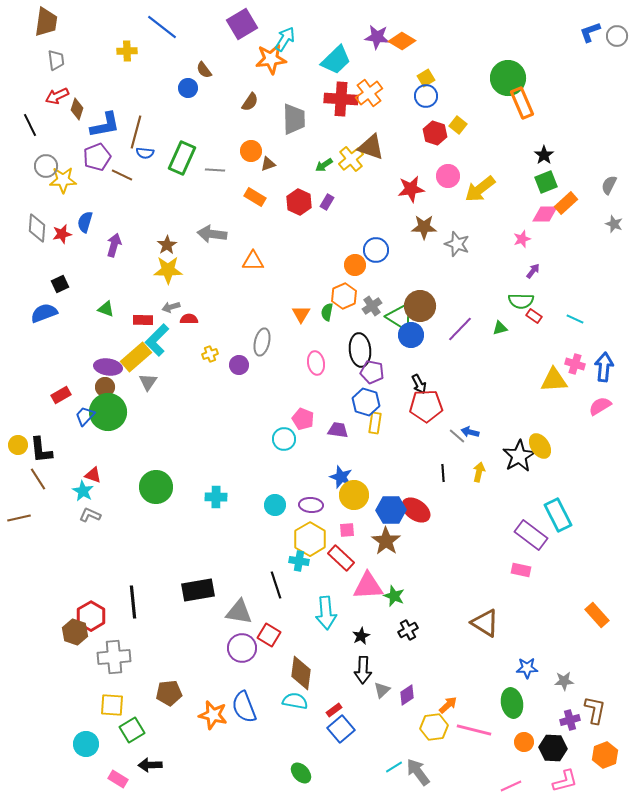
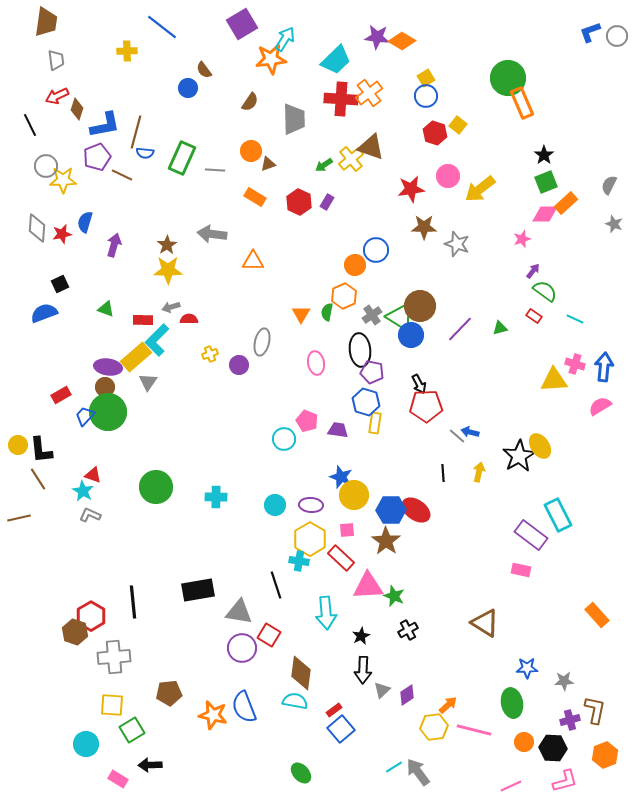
green semicircle at (521, 301): moved 24 px right, 10 px up; rotated 145 degrees counterclockwise
gray cross at (372, 306): moved 9 px down
pink pentagon at (303, 419): moved 4 px right, 2 px down
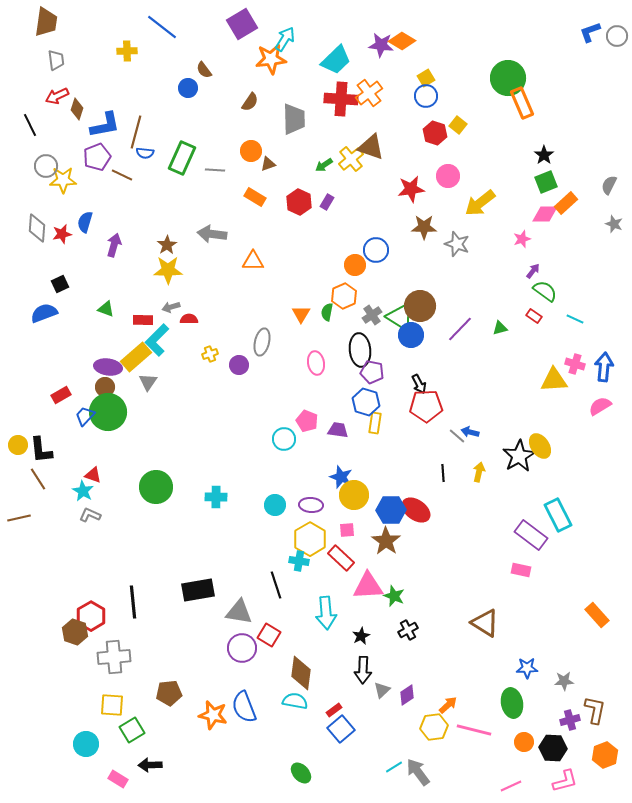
purple star at (377, 37): moved 4 px right, 8 px down
yellow arrow at (480, 189): moved 14 px down
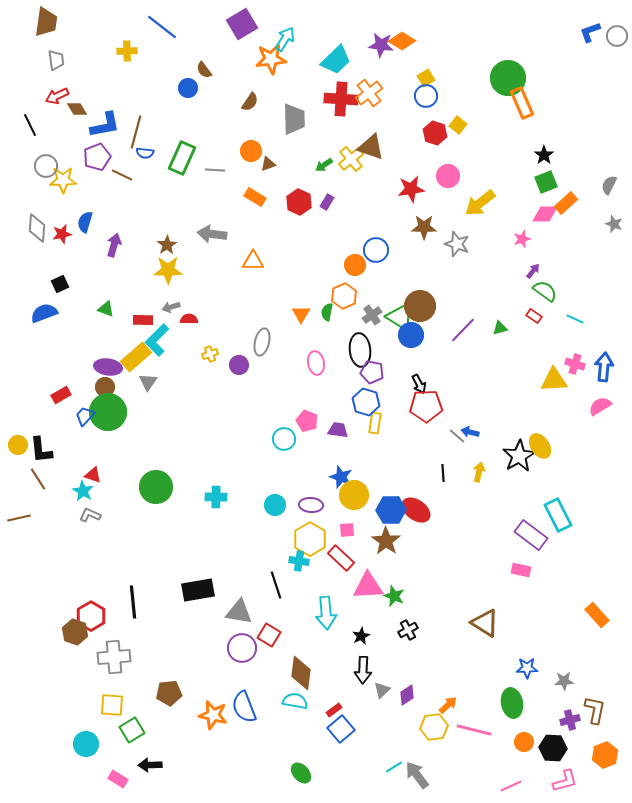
brown diamond at (77, 109): rotated 50 degrees counterclockwise
purple line at (460, 329): moved 3 px right, 1 px down
gray arrow at (418, 772): moved 1 px left, 3 px down
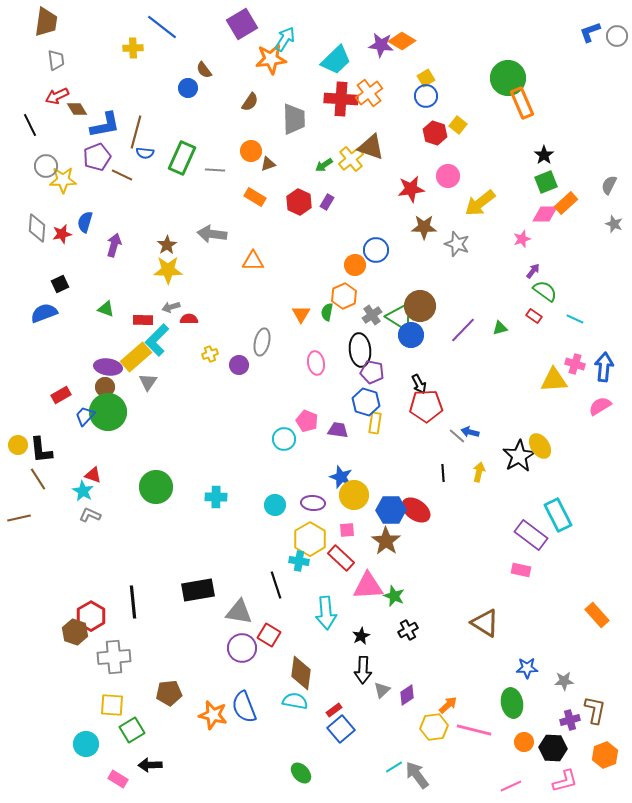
yellow cross at (127, 51): moved 6 px right, 3 px up
purple ellipse at (311, 505): moved 2 px right, 2 px up
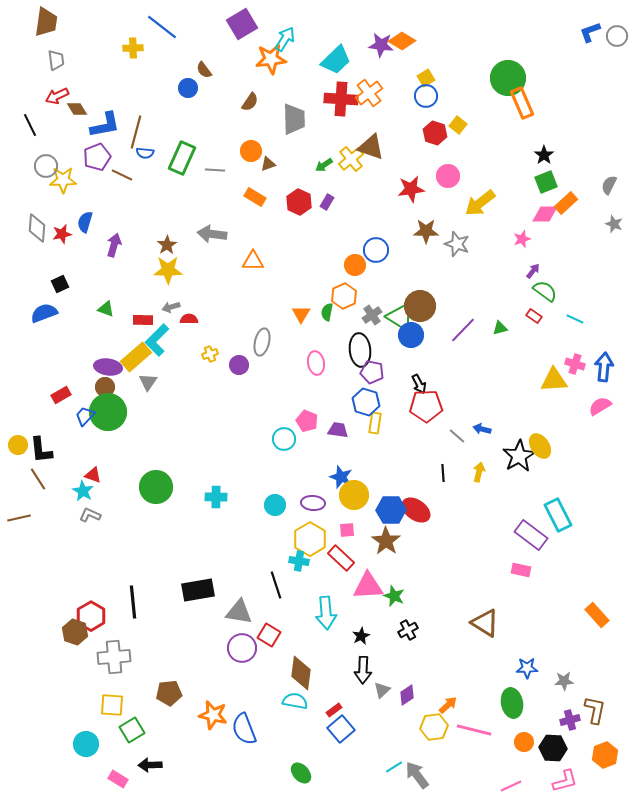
brown star at (424, 227): moved 2 px right, 4 px down
blue arrow at (470, 432): moved 12 px right, 3 px up
blue semicircle at (244, 707): moved 22 px down
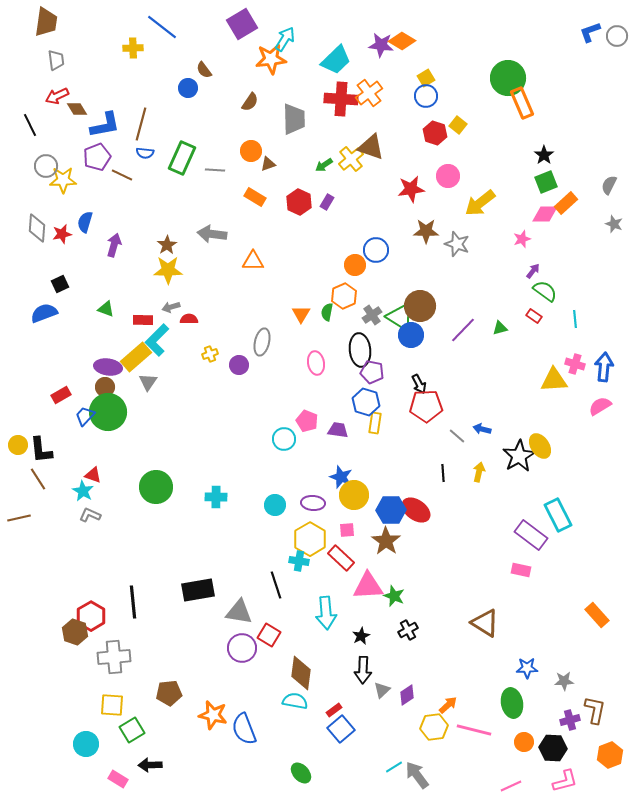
brown line at (136, 132): moved 5 px right, 8 px up
cyan line at (575, 319): rotated 60 degrees clockwise
orange hexagon at (605, 755): moved 5 px right
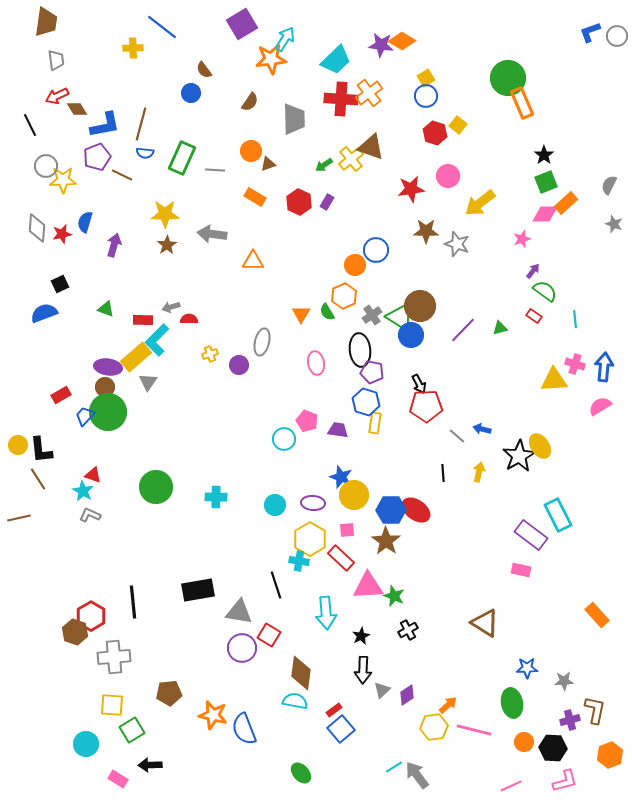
blue circle at (188, 88): moved 3 px right, 5 px down
yellow star at (168, 270): moved 3 px left, 56 px up
green semicircle at (327, 312): rotated 42 degrees counterclockwise
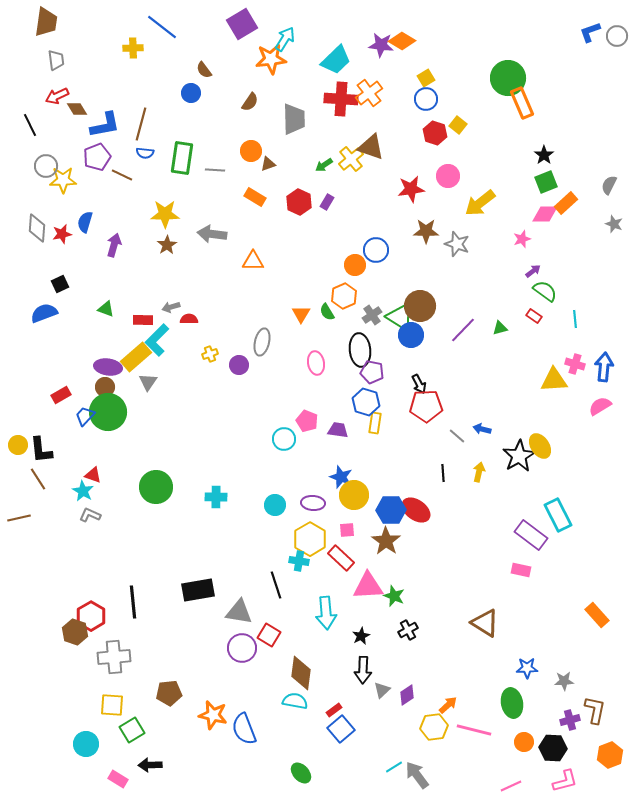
blue circle at (426, 96): moved 3 px down
green rectangle at (182, 158): rotated 16 degrees counterclockwise
purple arrow at (533, 271): rotated 14 degrees clockwise
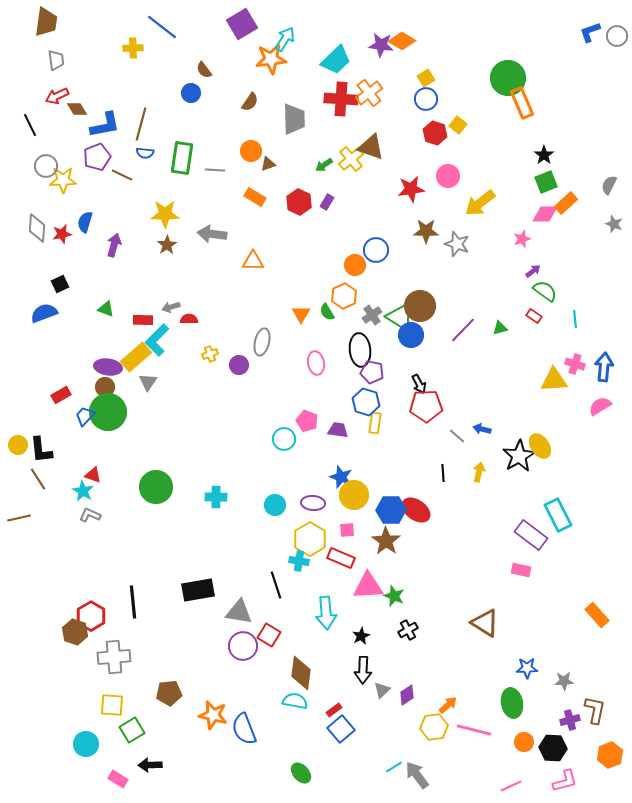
red rectangle at (341, 558): rotated 20 degrees counterclockwise
purple circle at (242, 648): moved 1 px right, 2 px up
